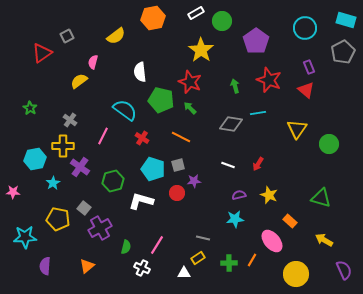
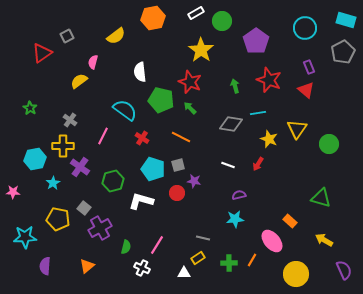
purple star at (194, 181): rotated 16 degrees clockwise
yellow star at (269, 195): moved 56 px up
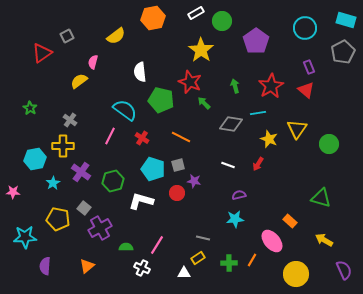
red star at (269, 80): moved 2 px right, 6 px down; rotated 20 degrees clockwise
green arrow at (190, 108): moved 14 px right, 5 px up
pink line at (103, 136): moved 7 px right
purple cross at (80, 167): moved 1 px right, 5 px down
green semicircle at (126, 247): rotated 104 degrees counterclockwise
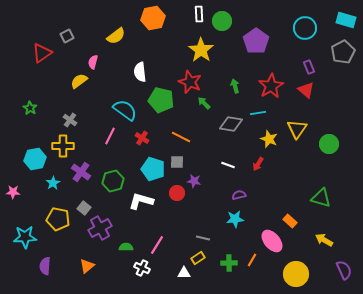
white rectangle at (196, 13): moved 3 px right, 1 px down; rotated 63 degrees counterclockwise
gray square at (178, 165): moved 1 px left, 3 px up; rotated 16 degrees clockwise
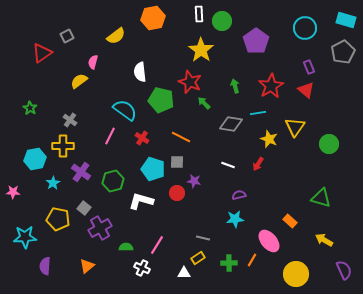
yellow triangle at (297, 129): moved 2 px left, 2 px up
pink ellipse at (272, 241): moved 3 px left
